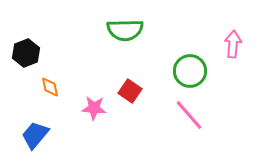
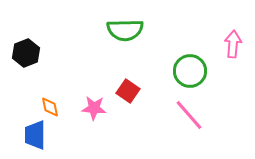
orange diamond: moved 20 px down
red square: moved 2 px left
blue trapezoid: rotated 40 degrees counterclockwise
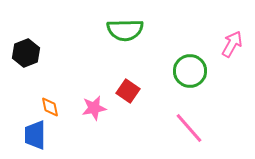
pink arrow: moved 1 px left; rotated 24 degrees clockwise
pink star: rotated 15 degrees counterclockwise
pink line: moved 13 px down
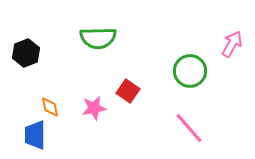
green semicircle: moved 27 px left, 8 px down
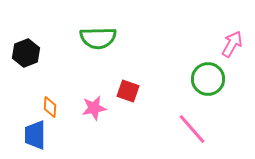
green circle: moved 18 px right, 8 px down
red square: rotated 15 degrees counterclockwise
orange diamond: rotated 15 degrees clockwise
pink line: moved 3 px right, 1 px down
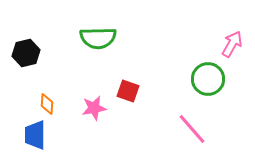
black hexagon: rotated 8 degrees clockwise
orange diamond: moved 3 px left, 3 px up
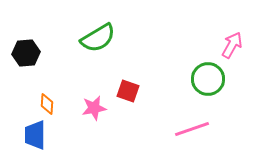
green semicircle: rotated 30 degrees counterclockwise
pink arrow: moved 1 px down
black hexagon: rotated 8 degrees clockwise
pink line: rotated 68 degrees counterclockwise
